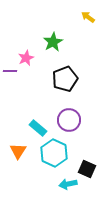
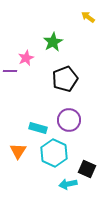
cyan rectangle: rotated 24 degrees counterclockwise
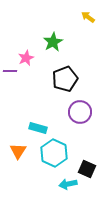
purple circle: moved 11 px right, 8 px up
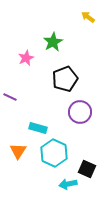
purple line: moved 26 px down; rotated 24 degrees clockwise
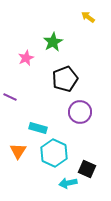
cyan arrow: moved 1 px up
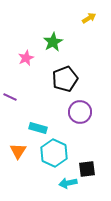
yellow arrow: moved 1 px right, 1 px down; rotated 112 degrees clockwise
black square: rotated 30 degrees counterclockwise
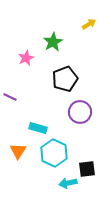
yellow arrow: moved 6 px down
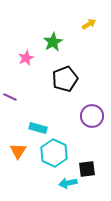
purple circle: moved 12 px right, 4 px down
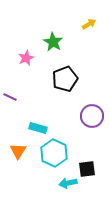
green star: rotated 12 degrees counterclockwise
